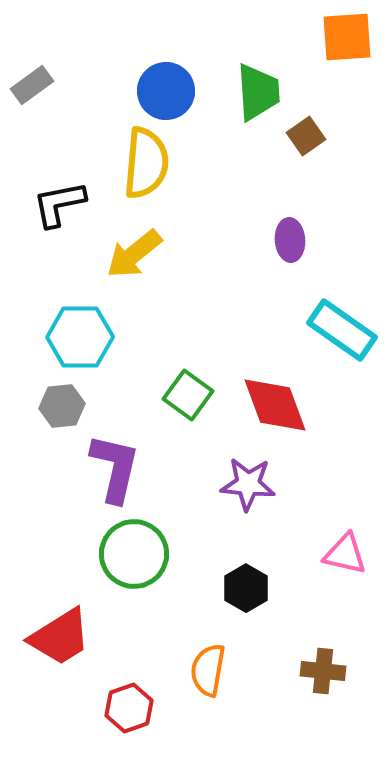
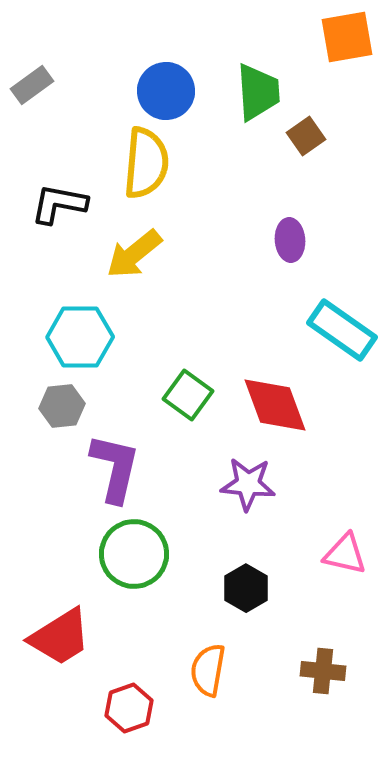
orange square: rotated 6 degrees counterclockwise
black L-shape: rotated 22 degrees clockwise
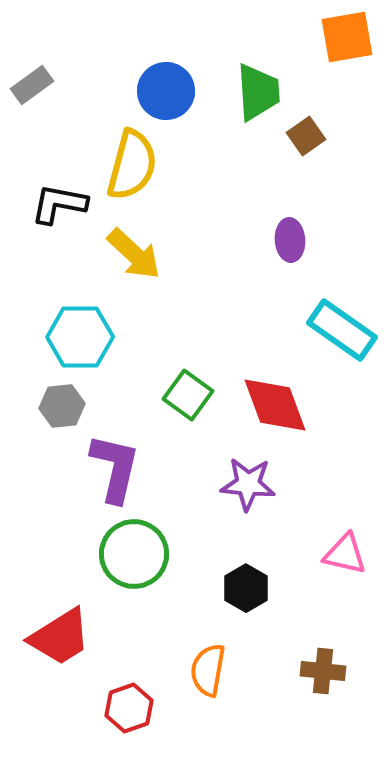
yellow semicircle: moved 14 px left, 2 px down; rotated 10 degrees clockwise
yellow arrow: rotated 98 degrees counterclockwise
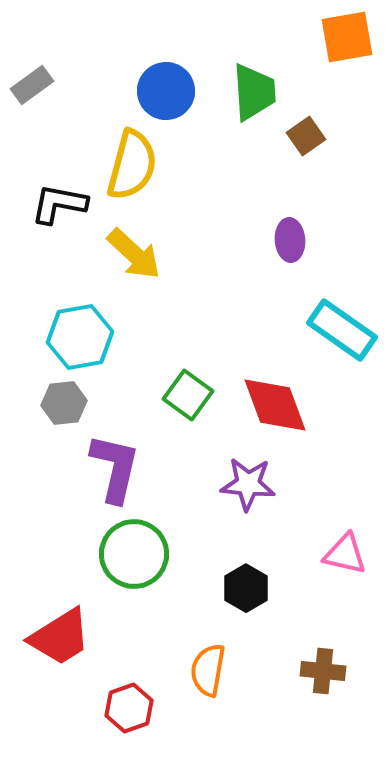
green trapezoid: moved 4 px left
cyan hexagon: rotated 10 degrees counterclockwise
gray hexagon: moved 2 px right, 3 px up
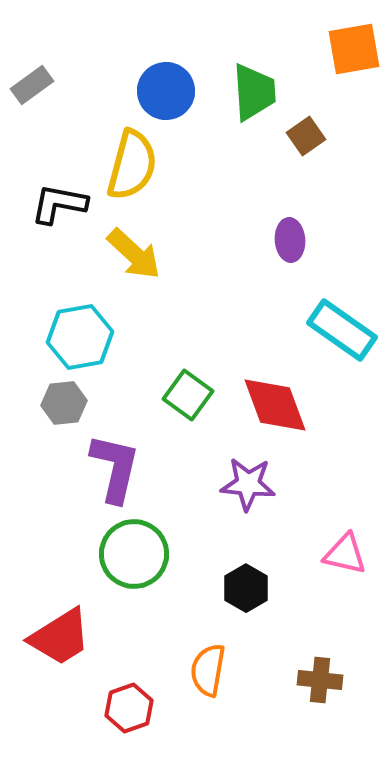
orange square: moved 7 px right, 12 px down
brown cross: moved 3 px left, 9 px down
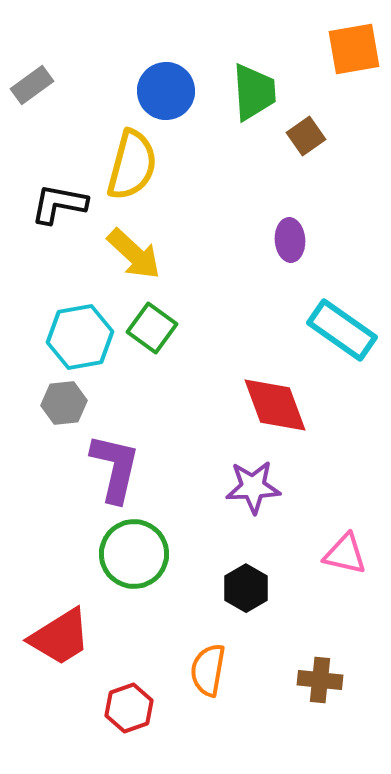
green square: moved 36 px left, 67 px up
purple star: moved 5 px right, 3 px down; rotated 8 degrees counterclockwise
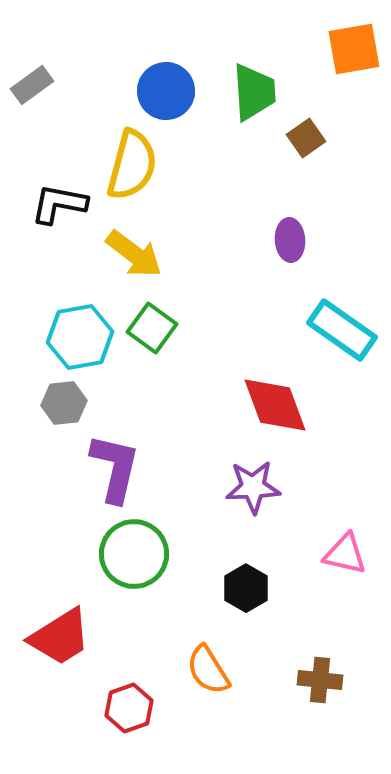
brown square: moved 2 px down
yellow arrow: rotated 6 degrees counterclockwise
orange semicircle: rotated 42 degrees counterclockwise
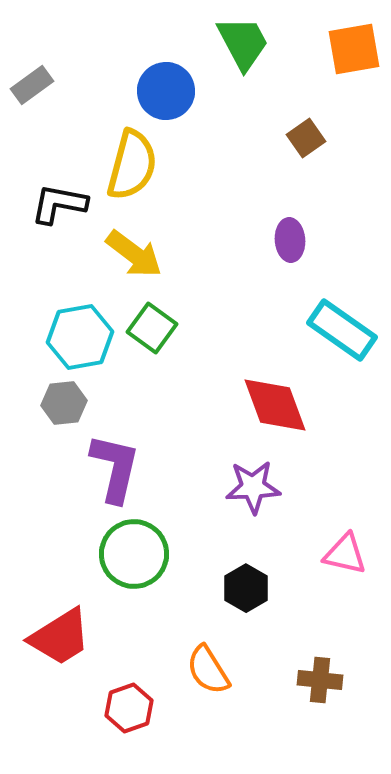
green trapezoid: moved 11 px left, 49 px up; rotated 24 degrees counterclockwise
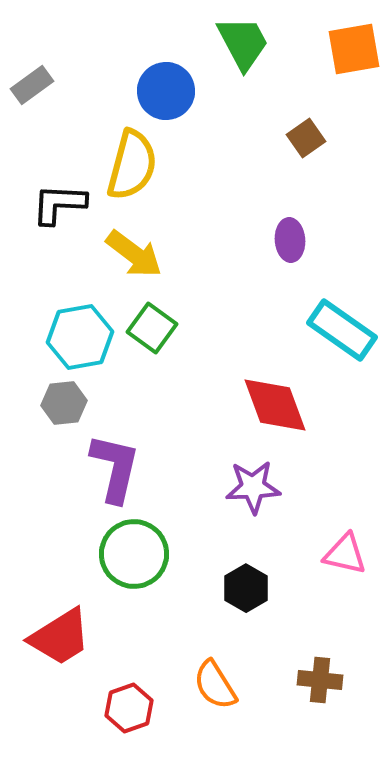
black L-shape: rotated 8 degrees counterclockwise
orange semicircle: moved 7 px right, 15 px down
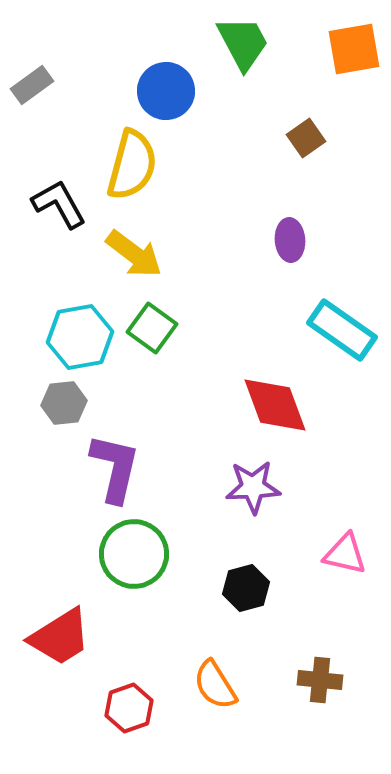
black L-shape: rotated 58 degrees clockwise
black hexagon: rotated 15 degrees clockwise
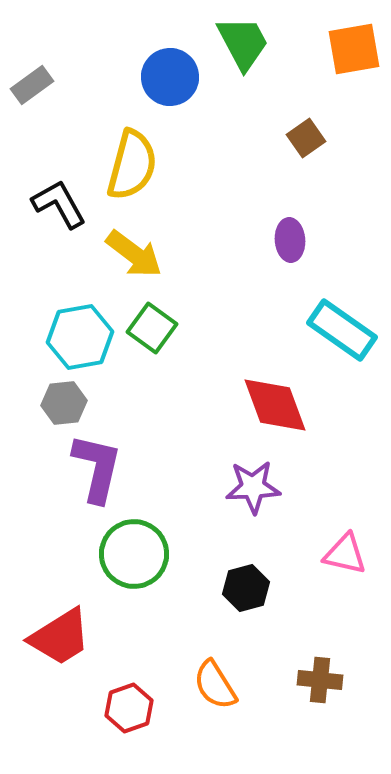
blue circle: moved 4 px right, 14 px up
purple L-shape: moved 18 px left
